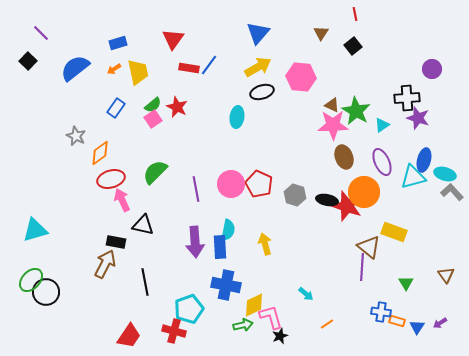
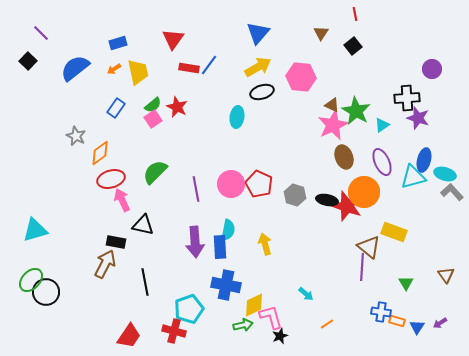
pink star at (333, 125): rotated 24 degrees counterclockwise
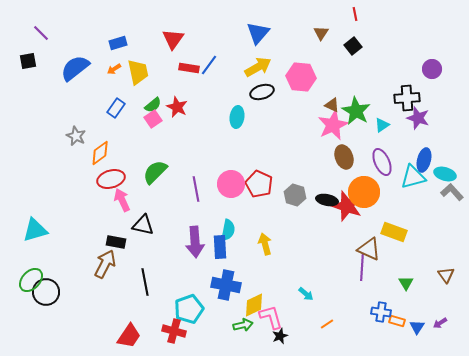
black square at (28, 61): rotated 36 degrees clockwise
brown triangle at (369, 247): moved 2 px down; rotated 15 degrees counterclockwise
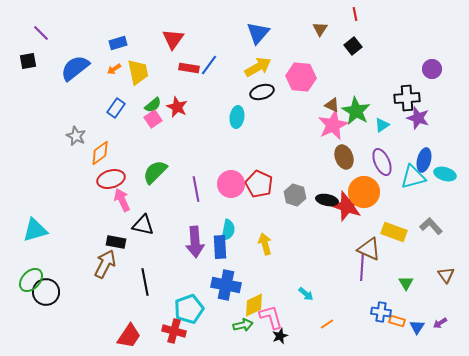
brown triangle at (321, 33): moved 1 px left, 4 px up
gray L-shape at (452, 192): moved 21 px left, 34 px down
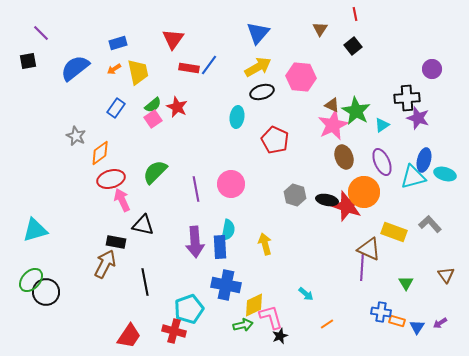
red pentagon at (259, 184): moved 16 px right, 44 px up
gray L-shape at (431, 226): moved 1 px left, 2 px up
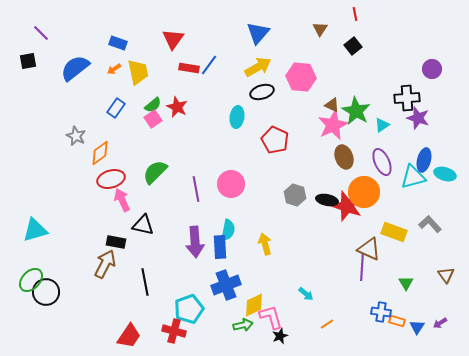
blue rectangle at (118, 43): rotated 36 degrees clockwise
blue cross at (226, 285): rotated 32 degrees counterclockwise
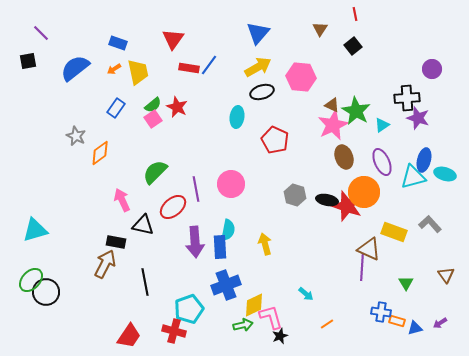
red ellipse at (111, 179): moved 62 px right, 28 px down; rotated 24 degrees counterclockwise
blue triangle at (417, 327): moved 2 px left, 1 px down; rotated 42 degrees clockwise
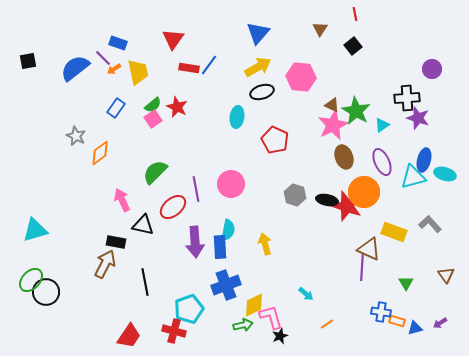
purple line at (41, 33): moved 62 px right, 25 px down
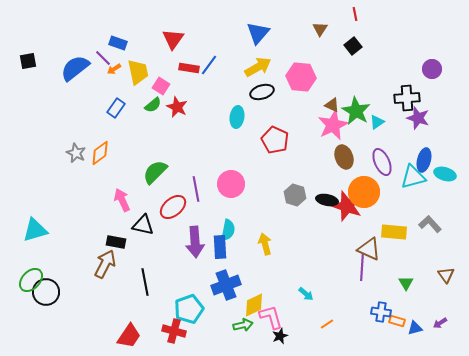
pink square at (153, 119): moved 8 px right, 33 px up; rotated 24 degrees counterclockwise
cyan triangle at (382, 125): moved 5 px left, 3 px up
gray star at (76, 136): moved 17 px down
yellow rectangle at (394, 232): rotated 15 degrees counterclockwise
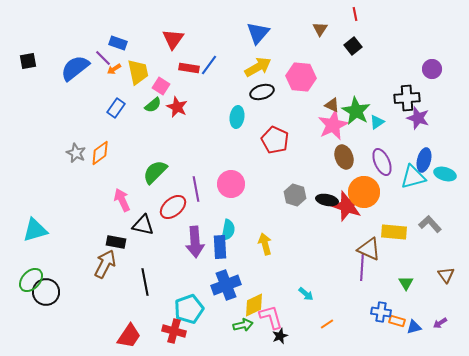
blue triangle at (415, 328): moved 1 px left, 1 px up
